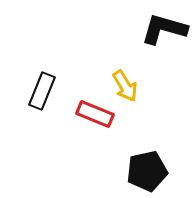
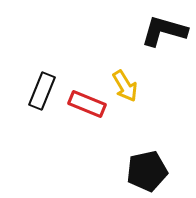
black L-shape: moved 2 px down
red rectangle: moved 8 px left, 10 px up
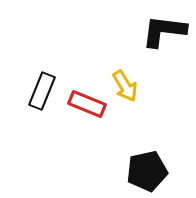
black L-shape: rotated 9 degrees counterclockwise
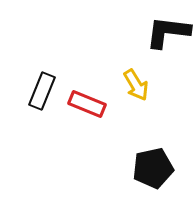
black L-shape: moved 4 px right, 1 px down
yellow arrow: moved 11 px right, 1 px up
black pentagon: moved 6 px right, 3 px up
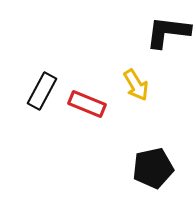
black rectangle: rotated 6 degrees clockwise
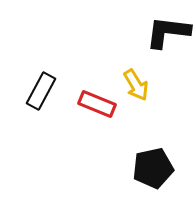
black rectangle: moved 1 px left
red rectangle: moved 10 px right
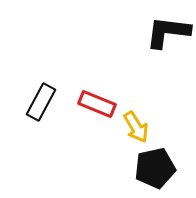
yellow arrow: moved 42 px down
black rectangle: moved 11 px down
black pentagon: moved 2 px right
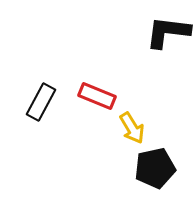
red rectangle: moved 8 px up
yellow arrow: moved 4 px left, 1 px down
